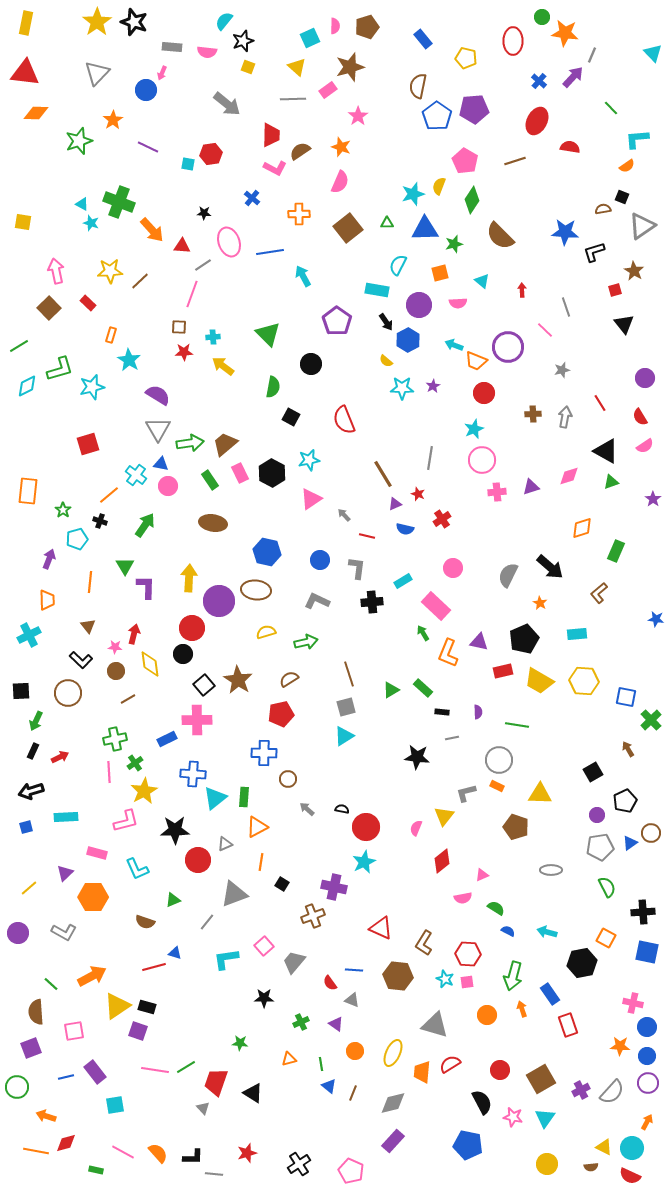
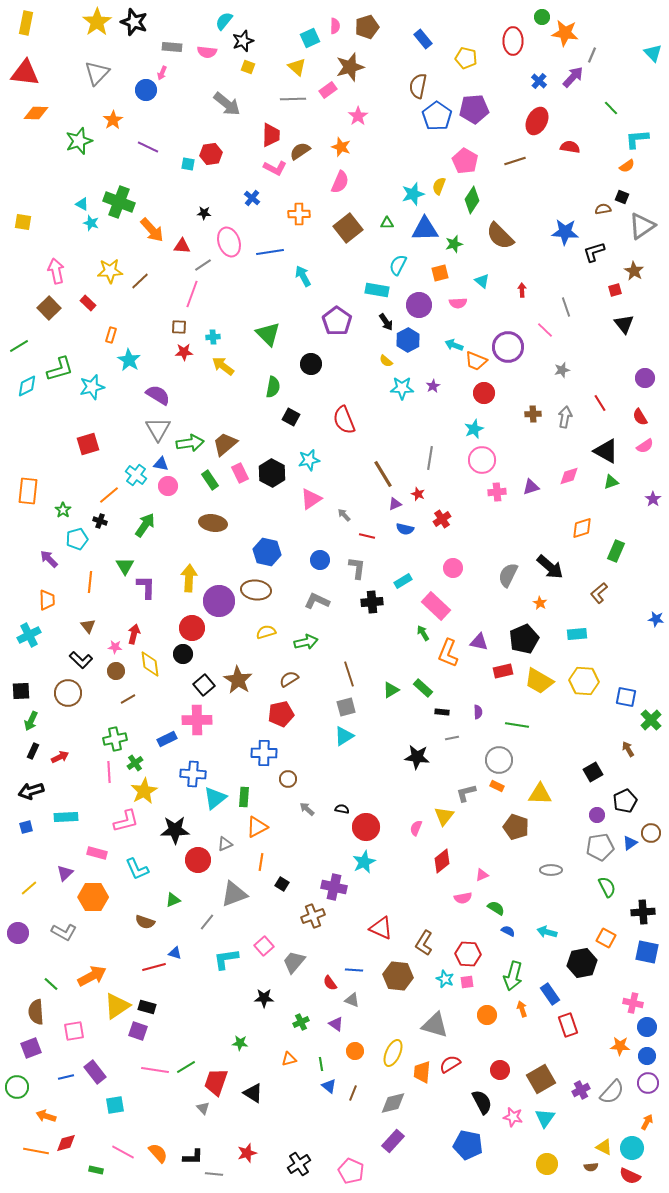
purple arrow at (49, 559): rotated 66 degrees counterclockwise
green arrow at (36, 721): moved 5 px left
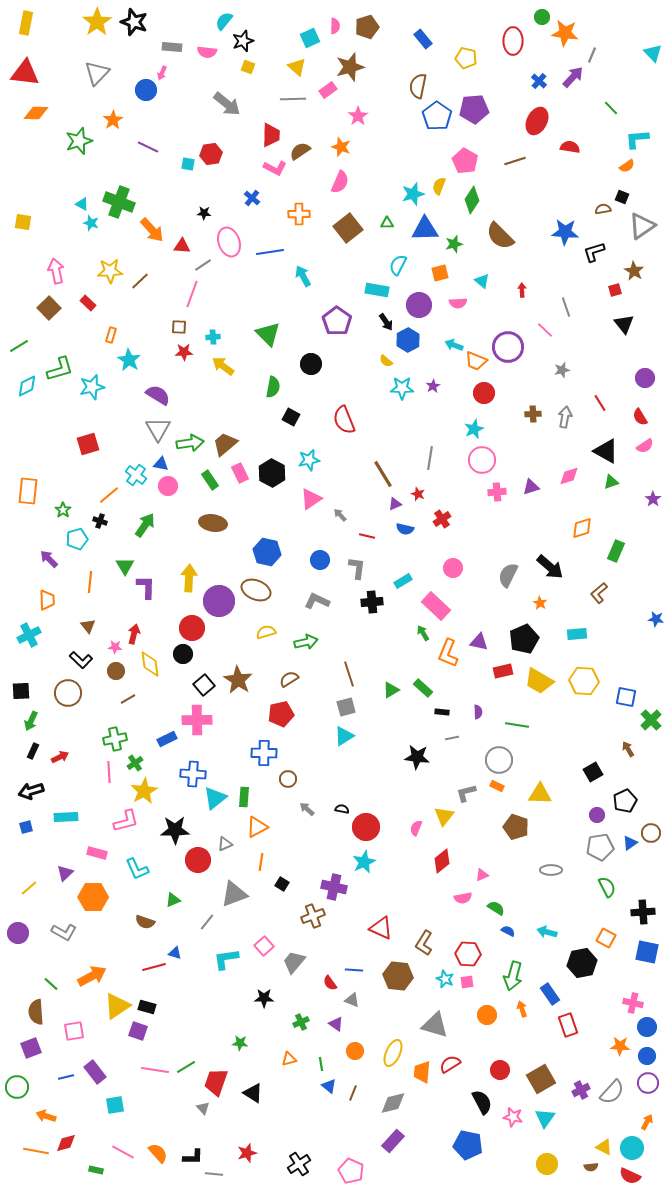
gray arrow at (344, 515): moved 4 px left
brown ellipse at (256, 590): rotated 16 degrees clockwise
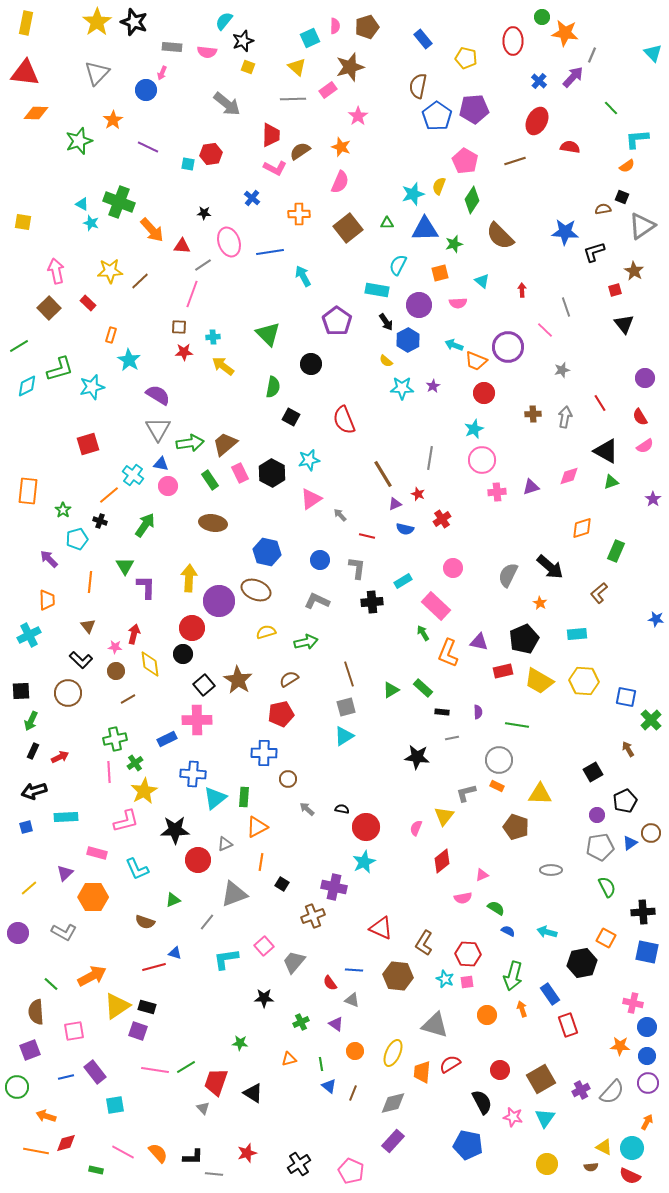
cyan cross at (136, 475): moved 3 px left
black arrow at (31, 791): moved 3 px right
purple square at (31, 1048): moved 1 px left, 2 px down
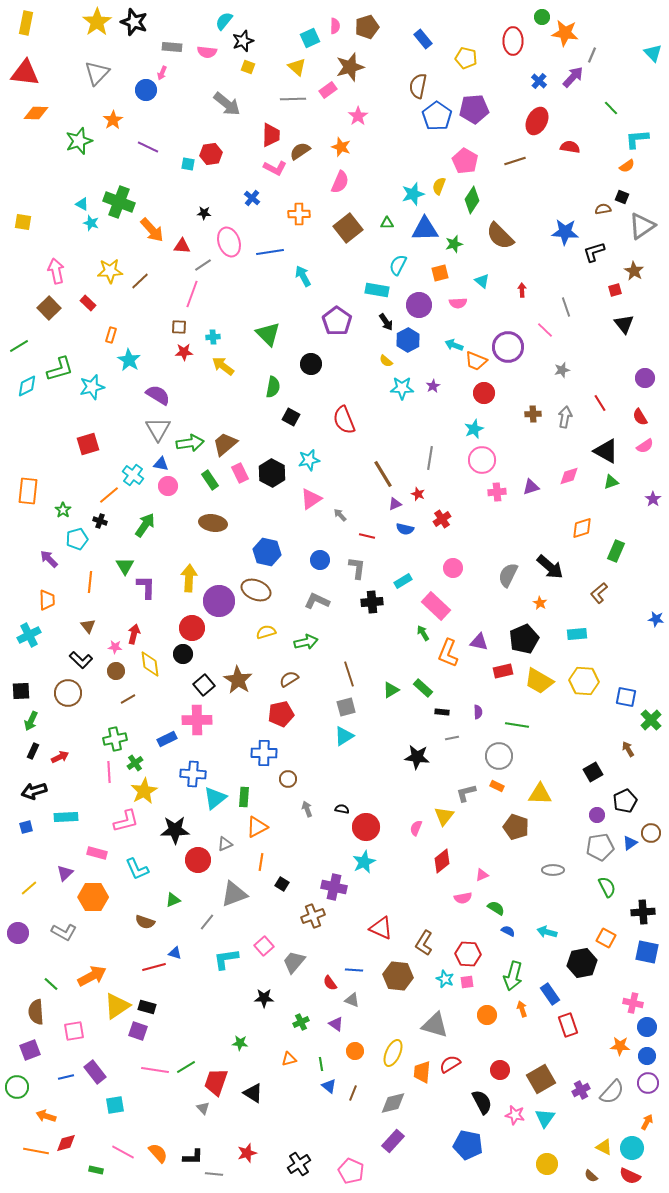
gray circle at (499, 760): moved 4 px up
gray arrow at (307, 809): rotated 28 degrees clockwise
gray ellipse at (551, 870): moved 2 px right
pink star at (513, 1117): moved 2 px right, 2 px up
brown semicircle at (591, 1167): moved 9 px down; rotated 48 degrees clockwise
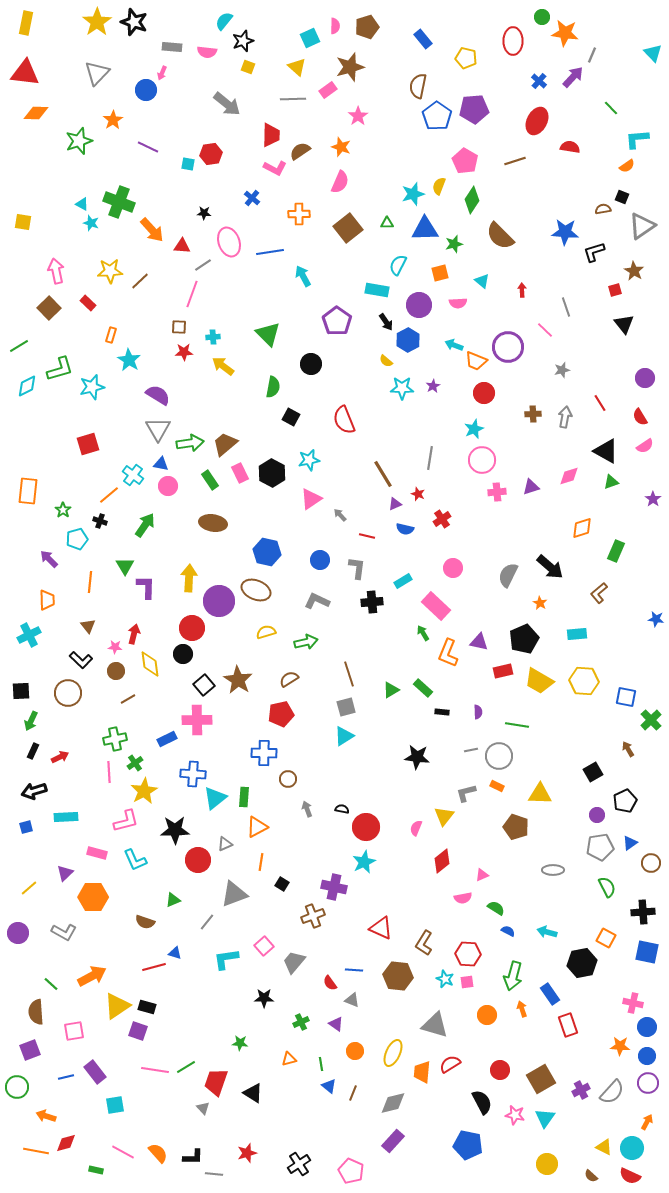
gray line at (452, 738): moved 19 px right, 12 px down
brown circle at (651, 833): moved 30 px down
cyan L-shape at (137, 869): moved 2 px left, 9 px up
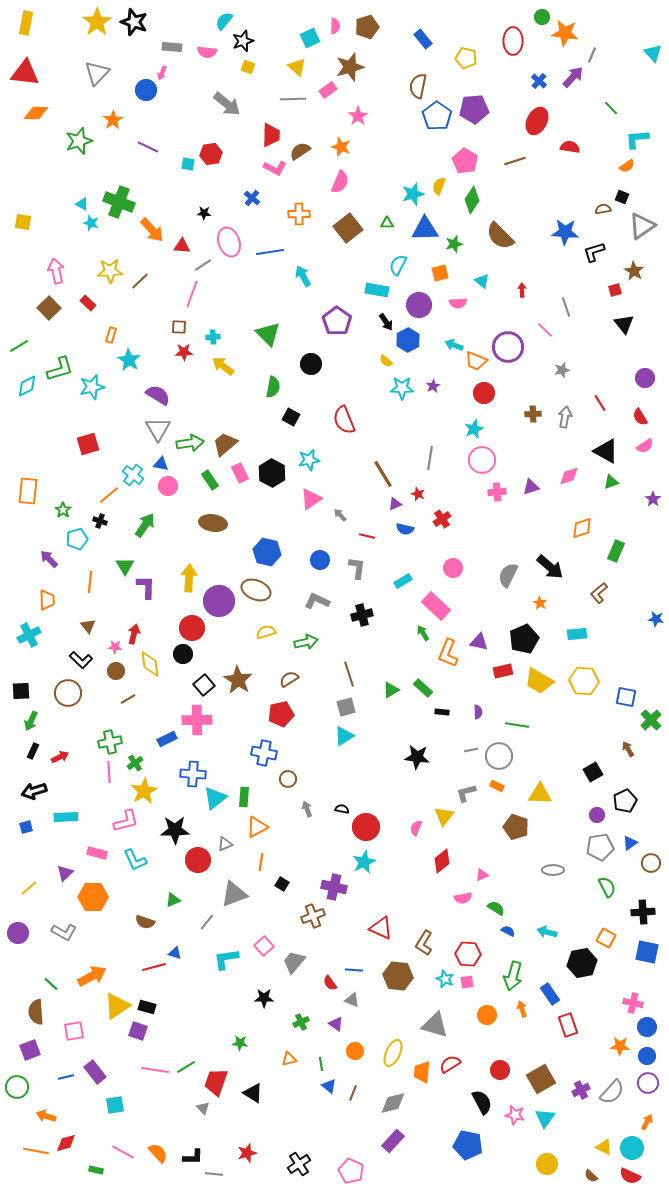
black cross at (372, 602): moved 10 px left, 13 px down; rotated 10 degrees counterclockwise
green cross at (115, 739): moved 5 px left, 3 px down
blue cross at (264, 753): rotated 10 degrees clockwise
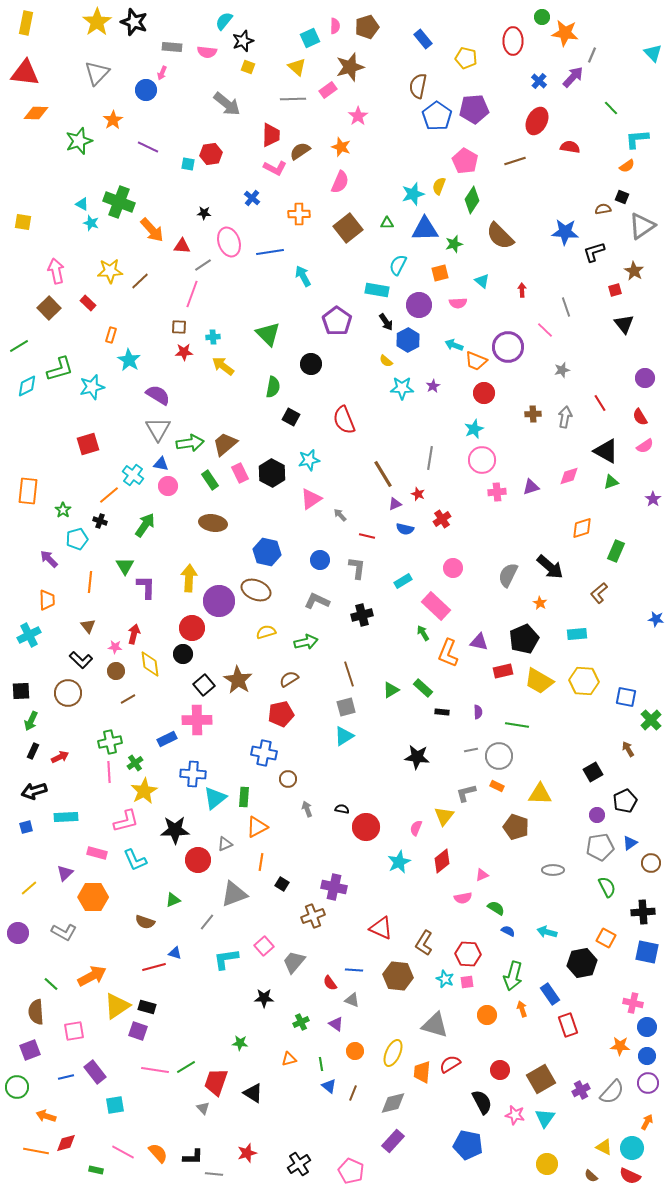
cyan star at (364, 862): moved 35 px right
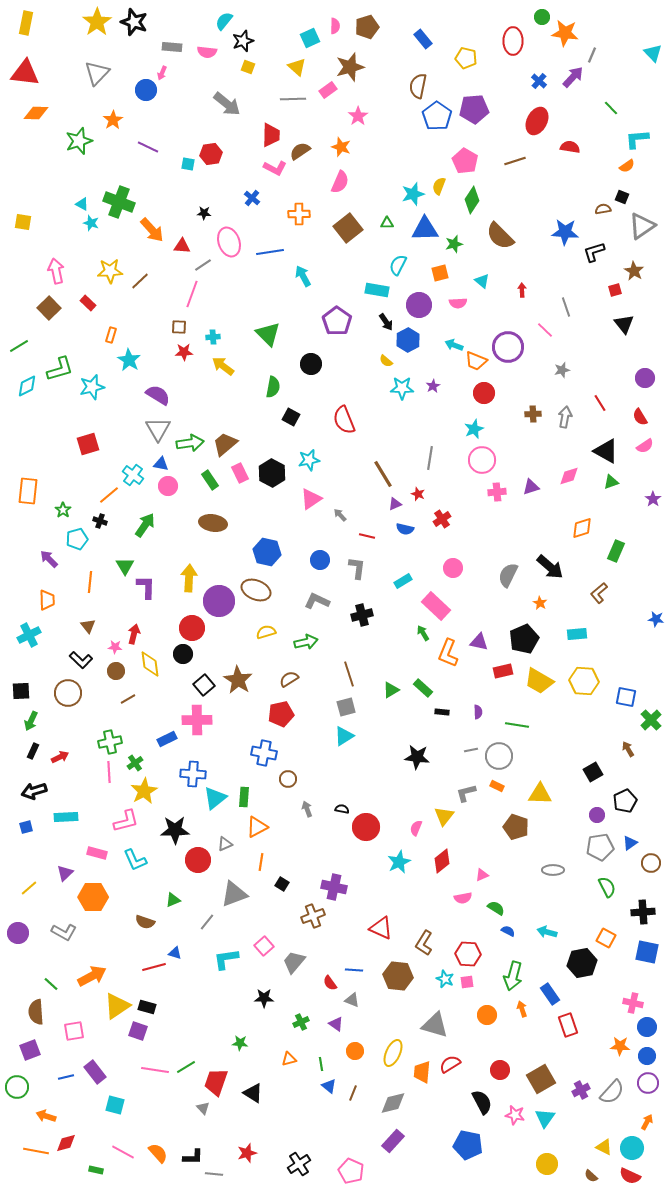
cyan square at (115, 1105): rotated 24 degrees clockwise
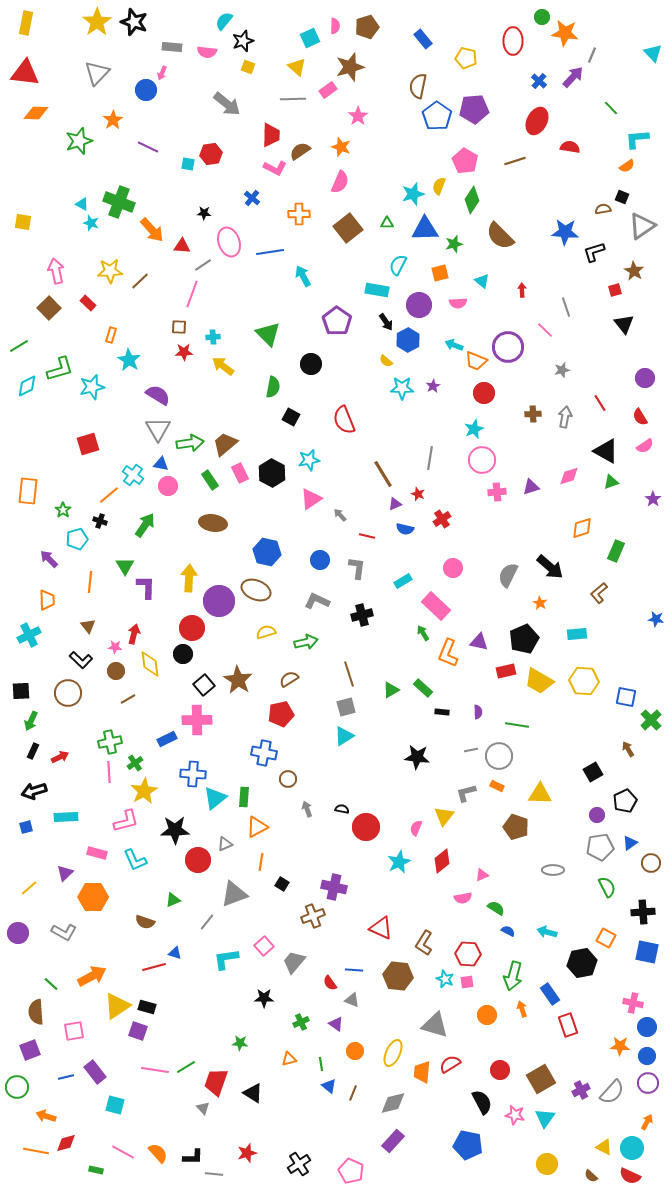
red rectangle at (503, 671): moved 3 px right
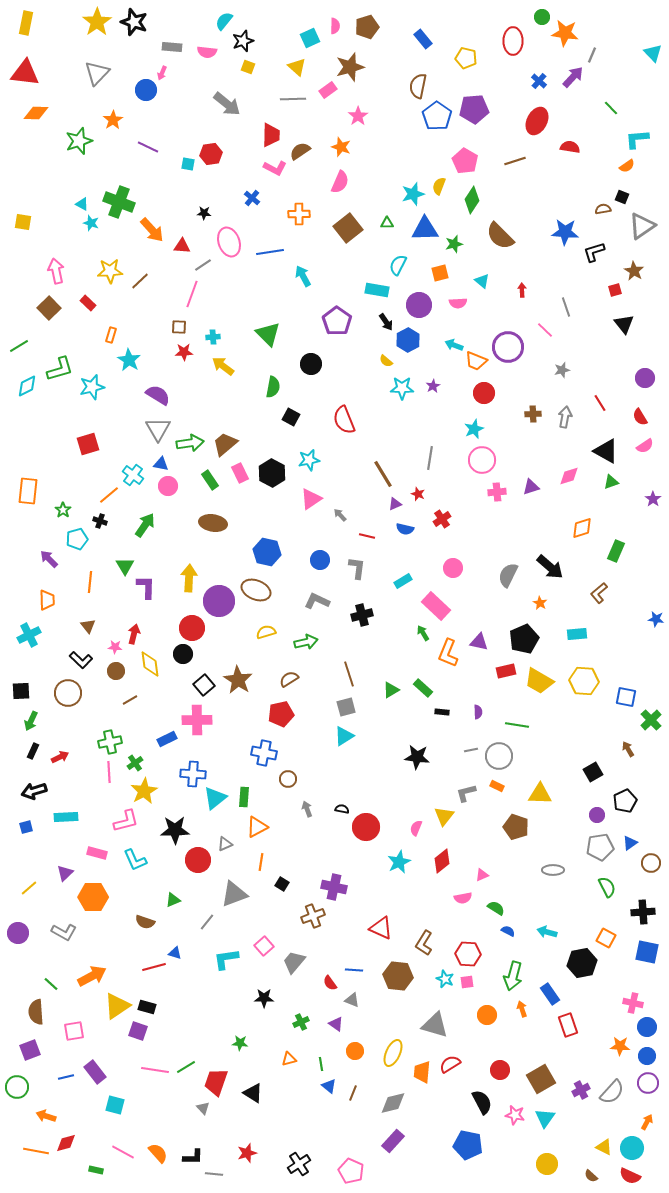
brown line at (128, 699): moved 2 px right, 1 px down
